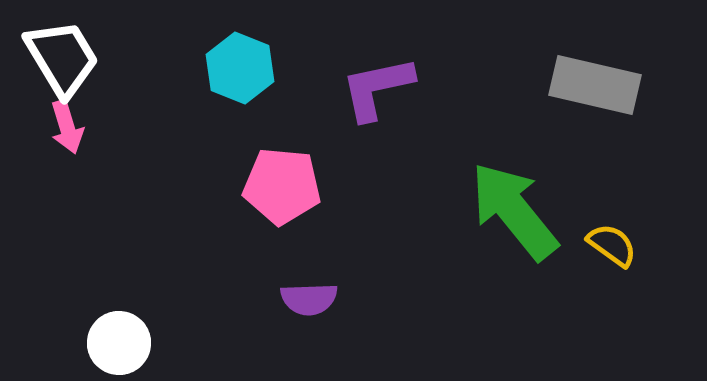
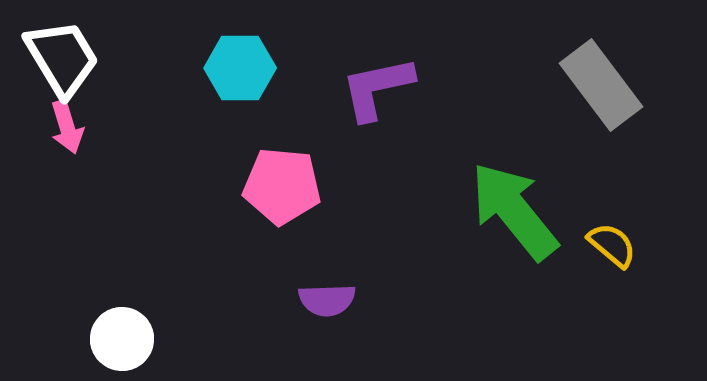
cyan hexagon: rotated 22 degrees counterclockwise
gray rectangle: moved 6 px right; rotated 40 degrees clockwise
yellow semicircle: rotated 4 degrees clockwise
purple semicircle: moved 18 px right, 1 px down
white circle: moved 3 px right, 4 px up
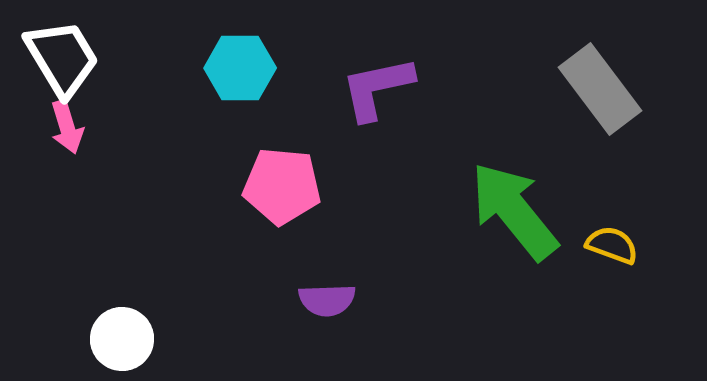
gray rectangle: moved 1 px left, 4 px down
yellow semicircle: rotated 20 degrees counterclockwise
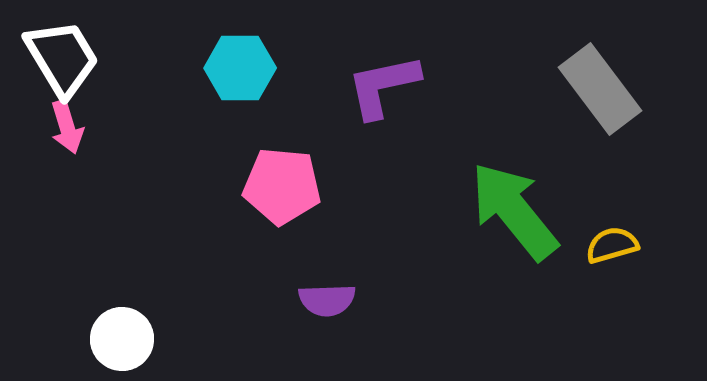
purple L-shape: moved 6 px right, 2 px up
yellow semicircle: rotated 36 degrees counterclockwise
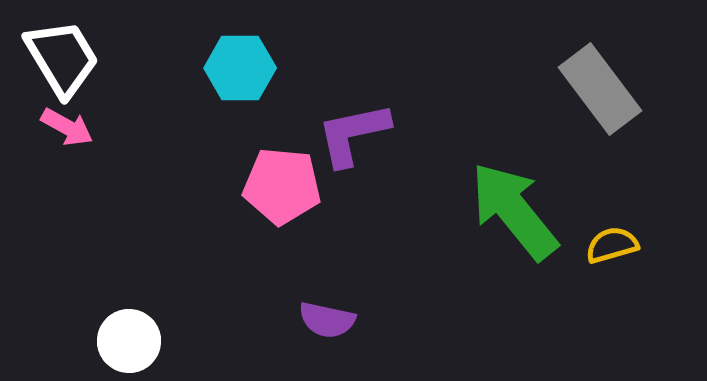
purple L-shape: moved 30 px left, 48 px down
pink arrow: rotated 44 degrees counterclockwise
purple semicircle: moved 20 px down; rotated 14 degrees clockwise
white circle: moved 7 px right, 2 px down
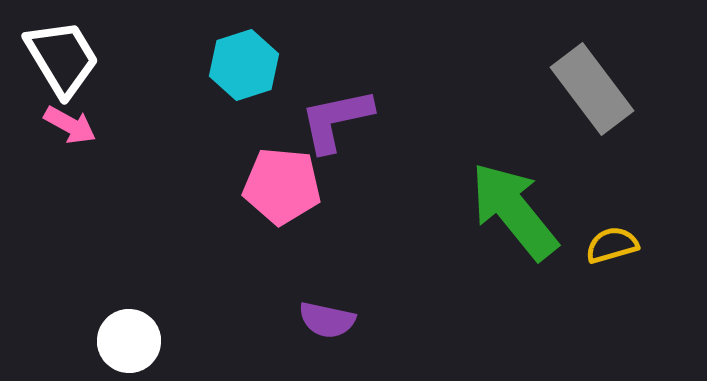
cyan hexagon: moved 4 px right, 3 px up; rotated 18 degrees counterclockwise
gray rectangle: moved 8 px left
pink arrow: moved 3 px right, 2 px up
purple L-shape: moved 17 px left, 14 px up
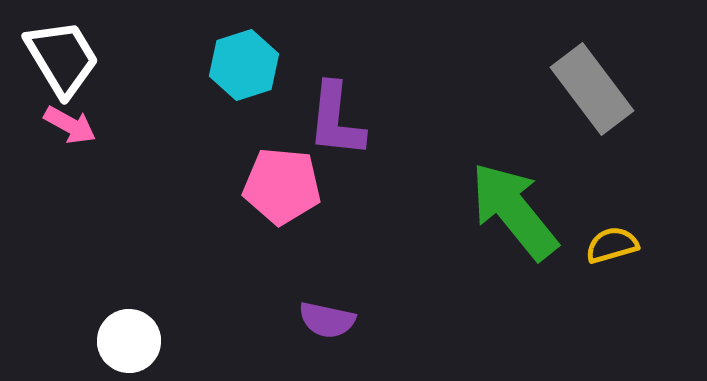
purple L-shape: rotated 72 degrees counterclockwise
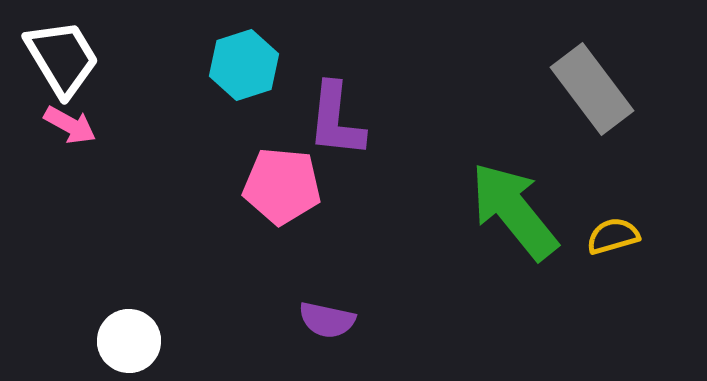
yellow semicircle: moved 1 px right, 9 px up
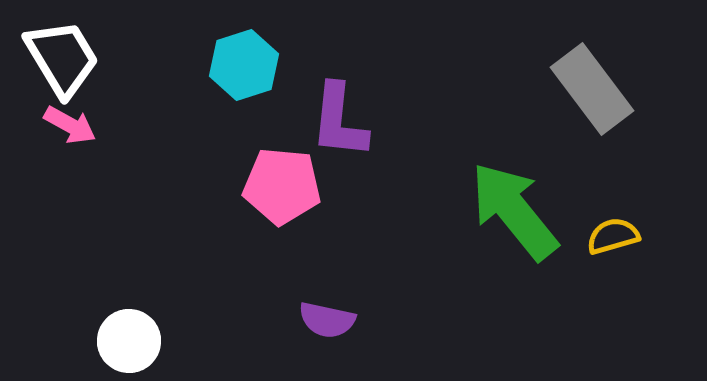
purple L-shape: moved 3 px right, 1 px down
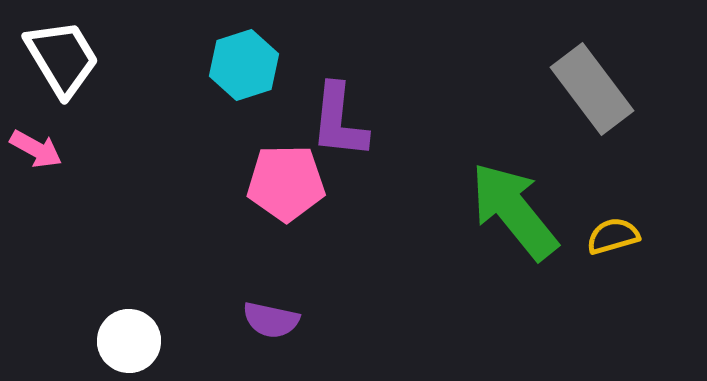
pink arrow: moved 34 px left, 24 px down
pink pentagon: moved 4 px right, 3 px up; rotated 6 degrees counterclockwise
purple semicircle: moved 56 px left
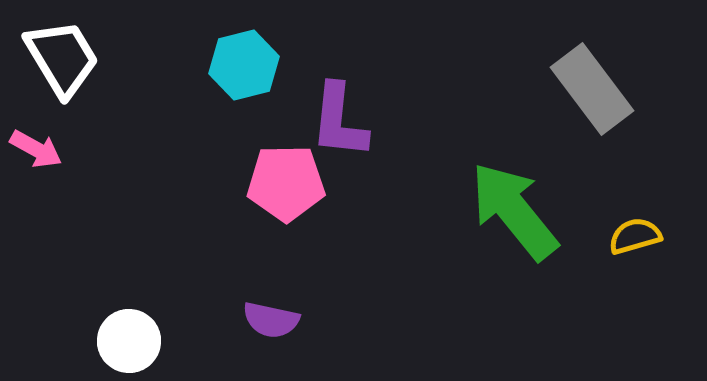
cyan hexagon: rotated 4 degrees clockwise
yellow semicircle: moved 22 px right
